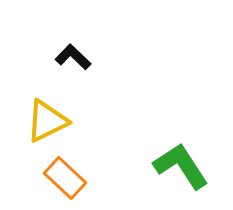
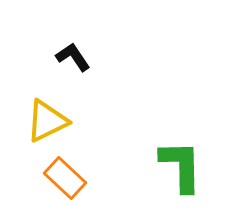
black L-shape: rotated 12 degrees clockwise
green L-shape: rotated 32 degrees clockwise
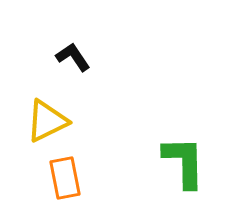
green L-shape: moved 3 px right, 4 px up
orange rectangle: rotated 36 degrees clockwise
